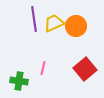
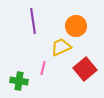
purple line: moved 1 px left, 2 px down
yellow trapezoid: moved 7 px right, 24 px down
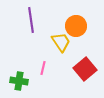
purple line: moved 2 px left, 1 px up
yellow trapezoid: moved 5 px up; rotated 80 degrees clockwise
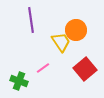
orange circle: moved 4 px down
pink line: rotated 40 degrees clockwise
green cross: rotated 12 degrees clockwise
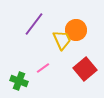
purple line: moved 3 px right, 4 px down; rotated 45 degrees clockwise
yellow trapezoid: moved 1 px right, 2 px up; rotated 10 degrees clockwise
